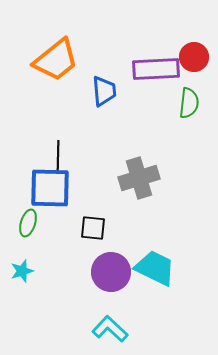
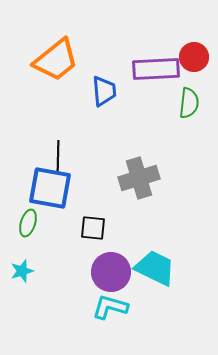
blue square: rotated 9 degrees clockwise
cyan L-shape: moved 22 px up; rotated 27 degrees counterclockwise
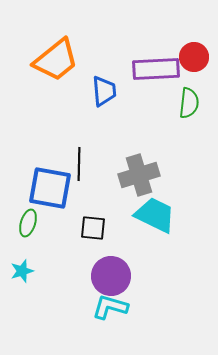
black line: moved 21 px right, 7 px down
gray cross: moved 3 px up
cyan trapezoid: moved 53 px up
purple circle: moved 4 px down
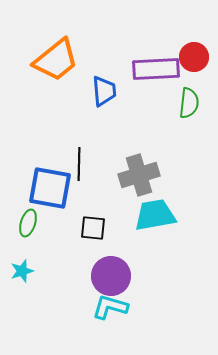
cyan trapezoid: rotated 36 degrees counterclockwise
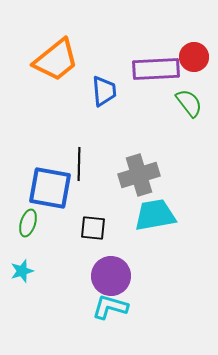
green semicircle: rotated 44 degrees counterclockwise
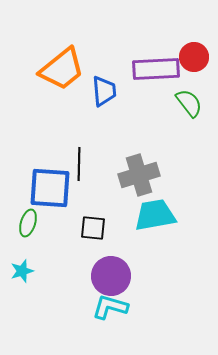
orange trapezoid: moved 6 px right, 9 px down
blue square: rotated 6 degrees counterclockwise
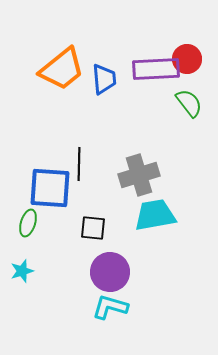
red circle: moved 7 px left, 2 px down
blue trapezoid: moved 12 px up
purple circle: moved 1 px left, 4 px up
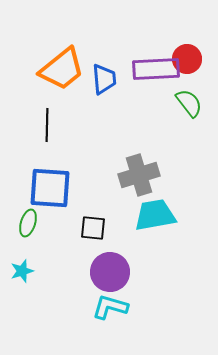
black line: moved 32 px left, 39 px up
